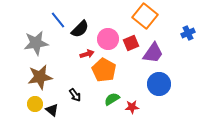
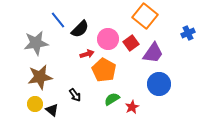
red square: rotated 14 degrees counterclockwise
red star: rotated 24 degrees counterclockwise
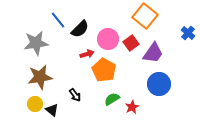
blue cross: rotated 24 degrees counterclockwise
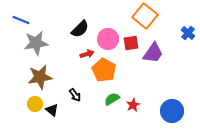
blue line: moved 37 px left; rotated 30 degrees counterclockwise
red square: rotated 28 degrees clockwise
blue circle: moved 13 px right, 27 px down
red star: moved 1 px right, 2 px up
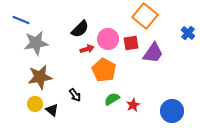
red arrow: moved 5 px up
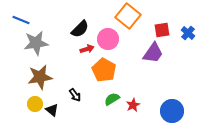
orange square: moved 17 px left
red square: moved 31 px right, 13 px up
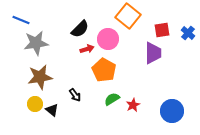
purple trapezoid: rotated 35 degrees counterclockwise
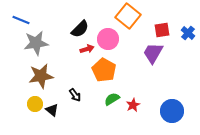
purple trapezoid: rotated 150 degrees counterclockwise
brown star: moved 1 px right, 1 px up
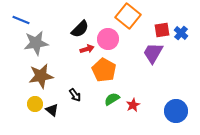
blue cross: moved 7 px left
blue circle: moved 4 px right
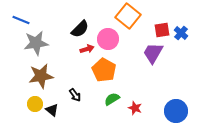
red star: moved 2 px right, 3 px down; rotated 24 degrees counterclockwise
